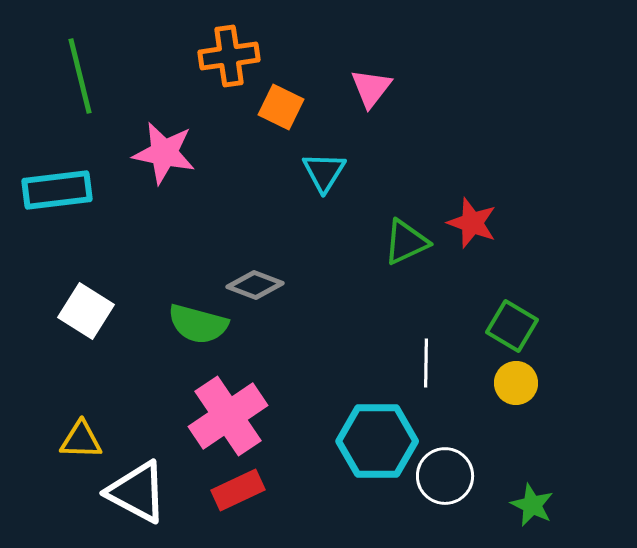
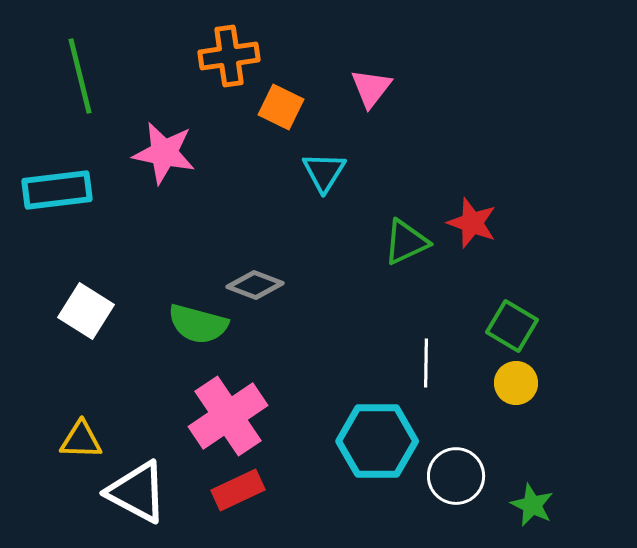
white circle: moved 11 px right
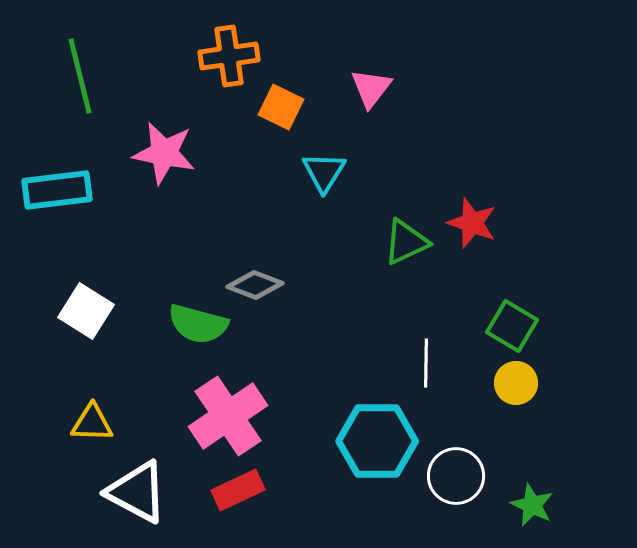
yellow triangle: moved 11 px right, 17 px up
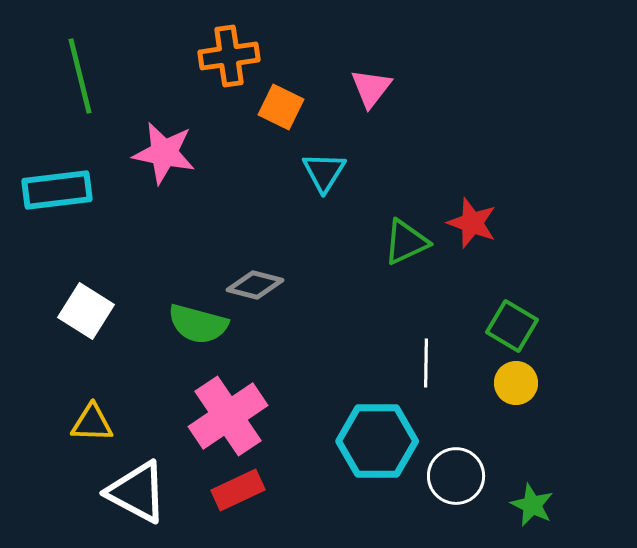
gray diamond: rotated 6 degrees counterclockwise
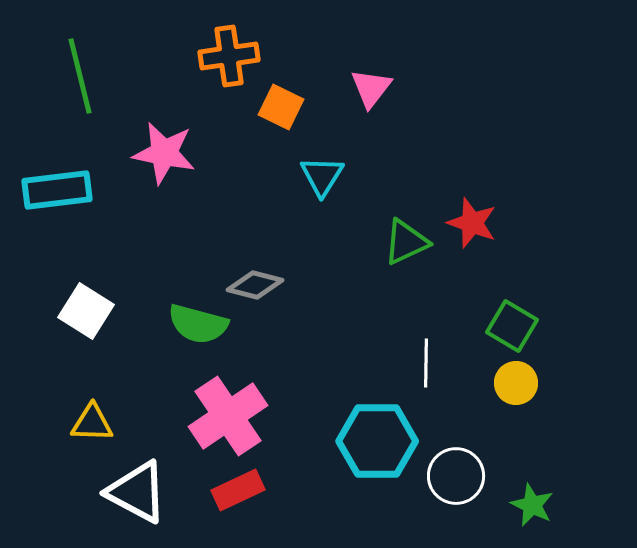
cyan triangle: moved 2 px left, 4 px down
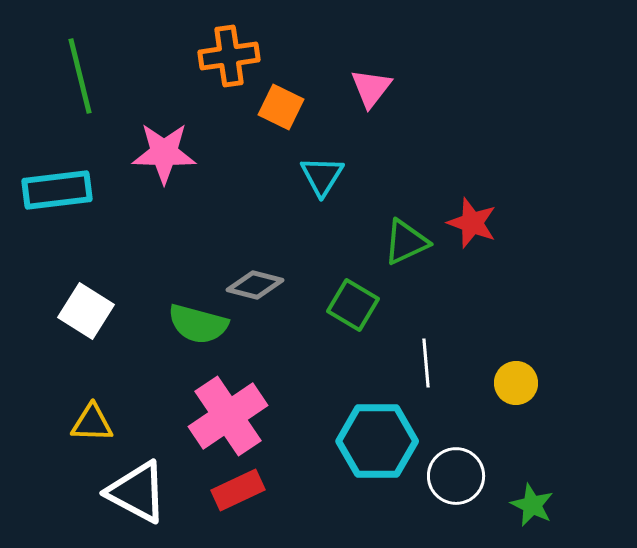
pink star: rotated 10 degrees counterclockwise
green square: moved 159 px left, 21 px up
white line: rotated 6 degrees counterclockwise
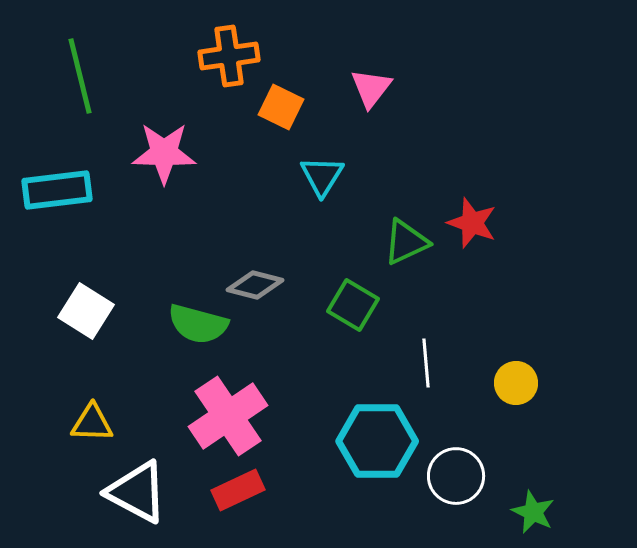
green star: moved 1 px right, 7 px down
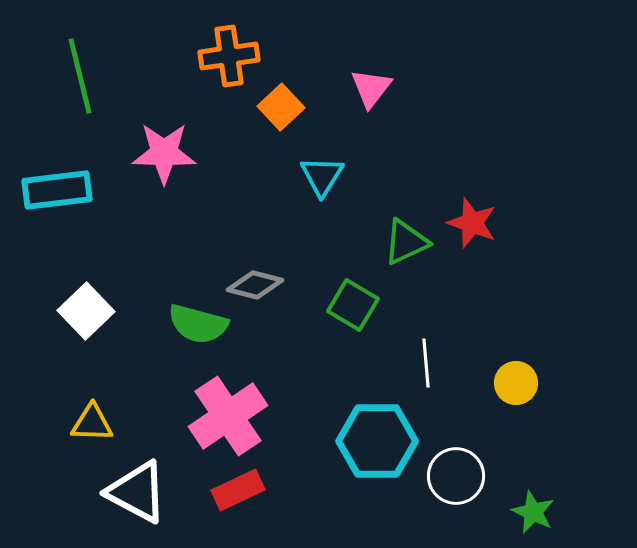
orange square: rotated 21 degrees clockwise
white square: rotated 14 degrees clockwise
